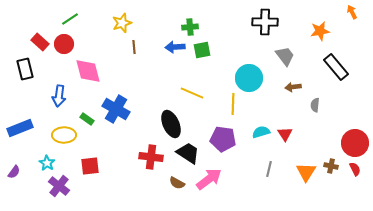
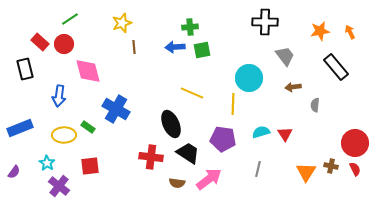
orange arrow at (352, 12): moved 2 px left, 20 px down
green rectangle at (87, 119): moved 1 px right, 8 px down
gray line at (269, 169): moved 11 px left
brown semicircle at (177, 183): rotated 21 degrees counterclockwise
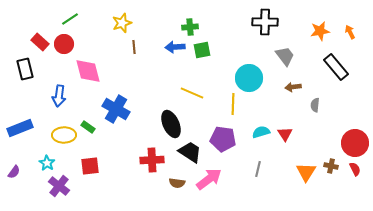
black trapezoid at (188, 153): moved 2 px right, 1 px up
red cross at (151, 157): moved 1 px right, 3 px down; rotated 10 degrees counterclockwise
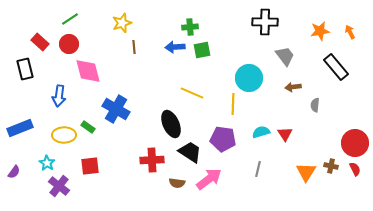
red circle at (64, 44): moved 5 px right
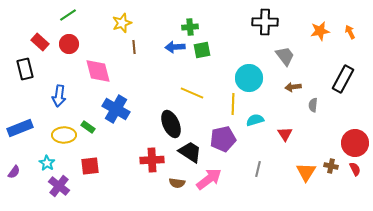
green line at (70, 19): moved 2 px left, 4 px up
black rectangle at (336, 67): moved 7 px right, 12 px down; rotated 68 degrees clockwise
pink diamond at (88, 71): moved 10 px right
gray semicircle at (315, 105): moved 2 px left
cyan semicircle at (261, 132): moved 6 px left, 12 px up
purple pentagon at (223, 139): rotated 20 degrees counterclockwise
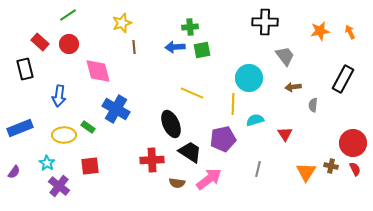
red circle at (355, 143): moved 2 px left
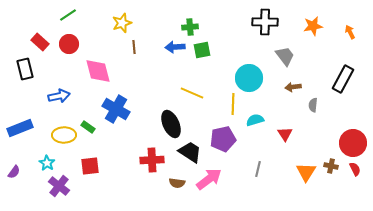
orange star at (320, 31): moved 7 px left, 5 px up
blue arrow at (59, 96): rotated 110 degrees counterclockwise
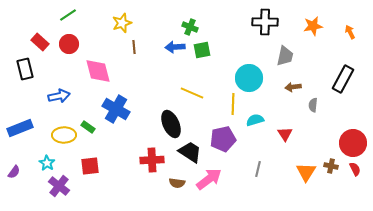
green cross at (190, 27): rotated 28 degrees clockwise
gray trapezoid at (285, 56): rotated 50 degrees clockwise
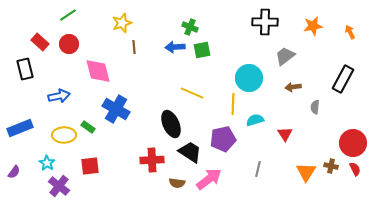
gray trapezoid at (285, 56): rotated 140 degrees counterclockwise
gray semicircle at (313, 105): moved 2 px right, 2 px down
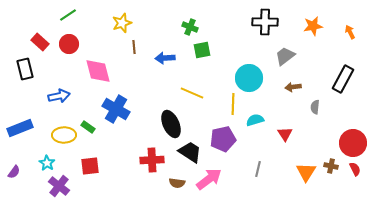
blue arrow at (175, 47): moved 10 px left, 11 px down
